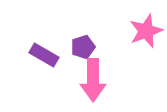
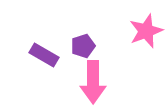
purple pentagon: moved 1 px up
pink arrow: moved 2 px down
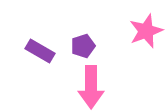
purple rectangle: moved 4 px left, 4 px up
pink arrow: moved 2 px left, 5 px down
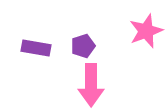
purple rectangle: moved 4 px left, 3 px up; rotated 20 degrees counterclockwise
pink arrow: moved 2 px up
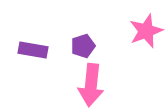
purple rectangle: moved 3 px left, 2 px down
pink arrow: rotated 6 degrees clockwise
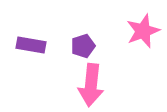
pink star: moved 3 px left
purple rectangle: moved 2 px left, 5 px up
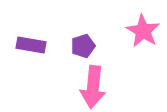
pink star: rotated 20 degrees counterclockwise
pink arrow: moved 2 px right, 2 px down
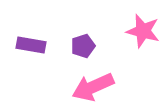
pink star: rotated 16 degrees counterclockwise
pink arrow: rotated 60 degrees clockwise
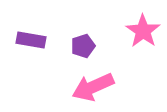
pink star: rotated 20 degrees clockwise
purple rectangle: moved 5 px up
